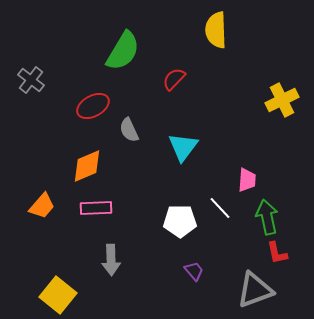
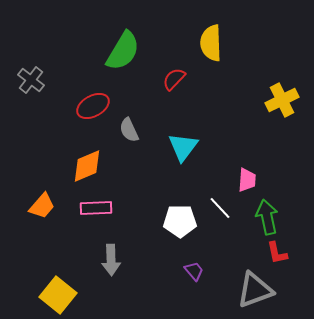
yellow semicircle: moved 5 px left, 13 px down
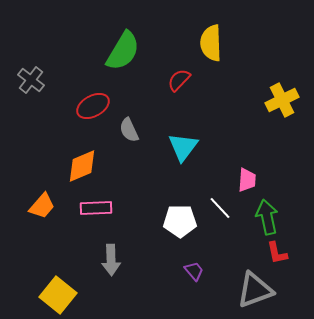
red semicircle: moved 5 px right, 1 px down
orange diamond: moved 5 px left
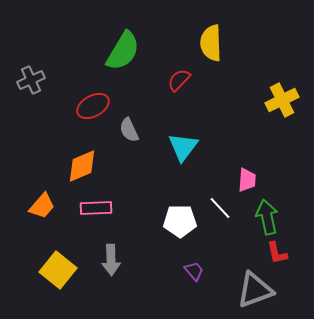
gray cross: rotated 28 degrees clockwise
yellow square: moved 25 px up
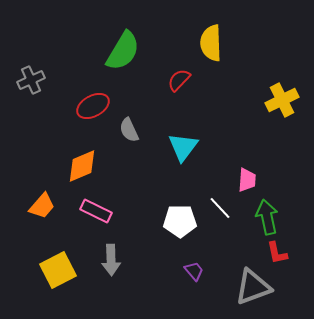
pink rectangle: moved 3 px down; rotated 28 degrees clockwise
yellow square: rotated 24 degrees clockwise
gray triangle: moved 2 px left, 3 px up
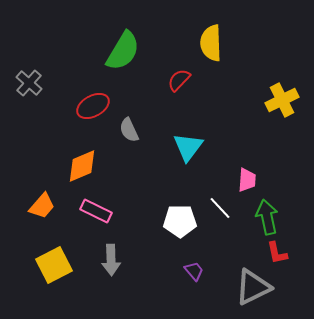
gray cross: moved 2 px left, 3 px down; rotated 24 degrees counterclockwise
cyan triangle: moved 5 px right
yellow square: moved 4 px left, 5 px up
gray triangle: rotated 6 degrees counterclockwise
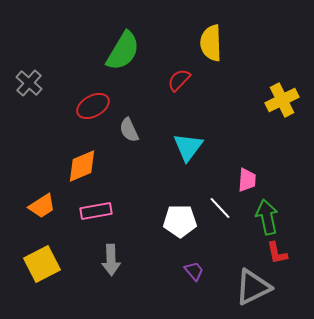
orange trapezoid: rotated 16 degrees clockwise
pink rectangle: rotated 36 degrees counterclockwise
yellow square: moved 12 px left, 1 px up
